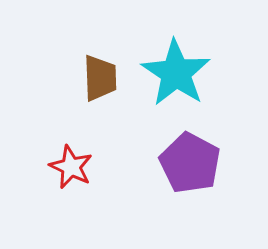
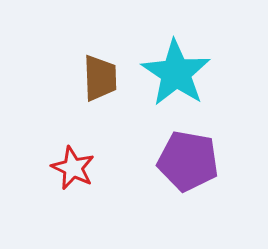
purple pentagon: moved 2 px left, 2 px up; rotated 18 degrees counterclockwise
red star: moved 2 px right, 1 px down
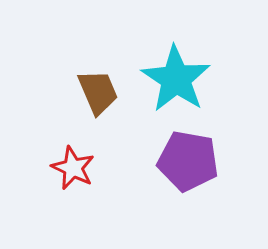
cyan star: moved 6 px down
brown trapezoid: moved 2 px left, 14 px down; rotated 21 degrees counterclockwise
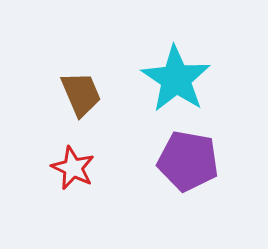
brown trapezoid: moved 17 px left, 2 px down
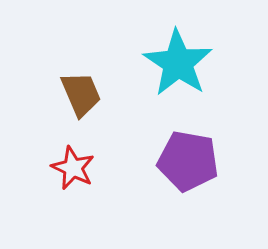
cyan star: moved 2 px right, 16 px up
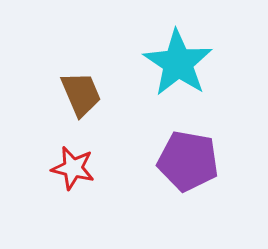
red star: rotated 12 degrees counterclockwise
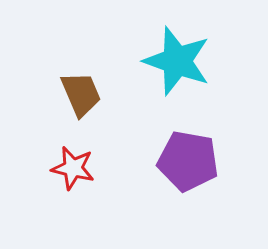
cyan star: moved 1 px left, 2 px up; rotated 14 degrees counterclockwise
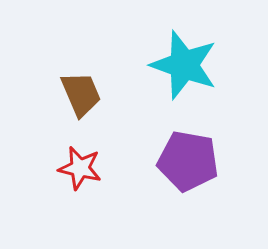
cyan star: moved 7 px right, 4 px down
red star: moved 7 px right
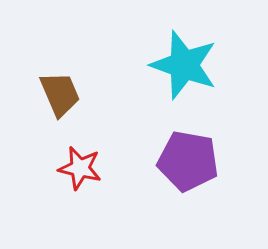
brown trapezoid: moved 21 px left
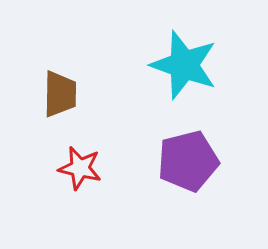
brown trapezoid: rotated 24 degrees clockwise
purple pentagon: rotated 24 degrees counterclockwise
